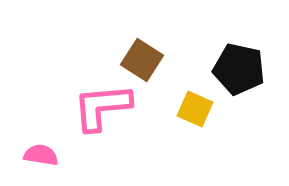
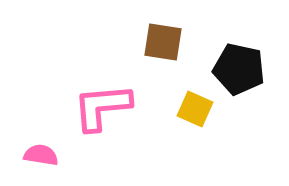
brown square: moved 21 px right, 18 px up; rotated 24 degrees counterclockwise
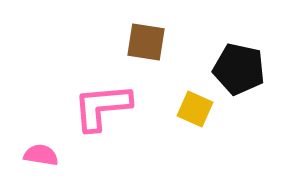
brown square: moved 17 px left
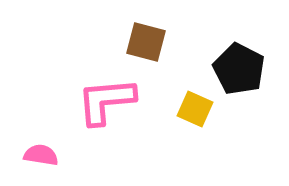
brown square: rotated 6 degrees clockwise
black pentagon: rotated 15 degrees clockwise
pink L-shape: moved 4 px right, 6 px up
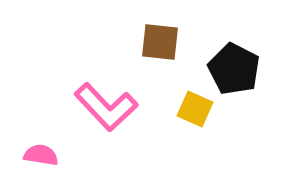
brown square: moved 14 px right; rotated 9 degrees counterclockwise
black pentagon: moved 5 px left
pink L-shape: moved 6 px down; rotated 128 degrees counterclockwise
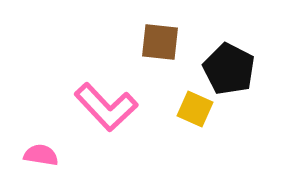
black pentagon: moved 5 px left
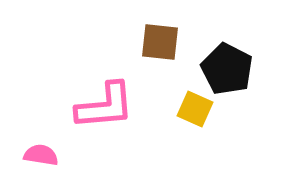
black pentagon: moved 2 px left
pink L-shape: moved 1 px left, 1 px up; rotated 52 degrees counterclockwise
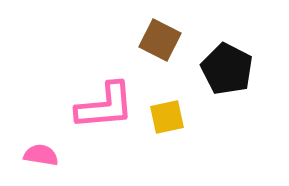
brown square: moved 2 px up; rotated 21 degrees clockwise
yellow square: moved 28 px left, 8 px down; rotated 36 degrees counterclockwise
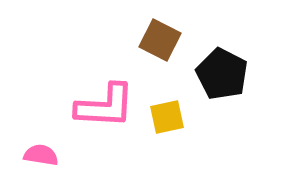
black pentagon: moved 5 px left, 5 px down
pink L-shape: rotated 8 degrees clockwise
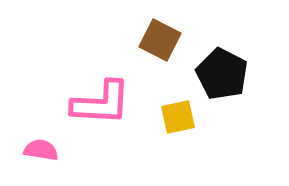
pink L-shape: moved 4 px left, 3 px up
yellow square: moved 11 px right
pink semicircle: moved 5 px up
